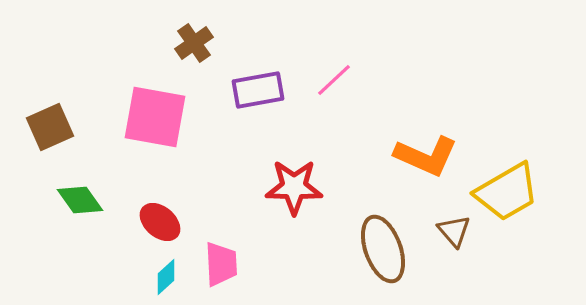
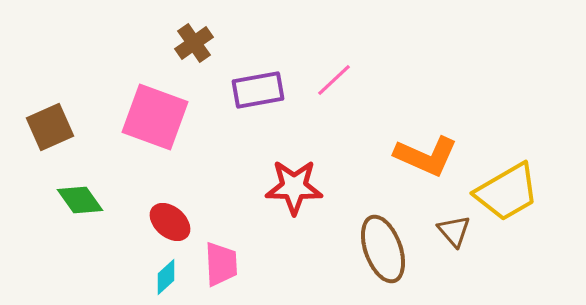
pink square: rotated 10 degrees clockwise
red ellipse: moved 10 px right
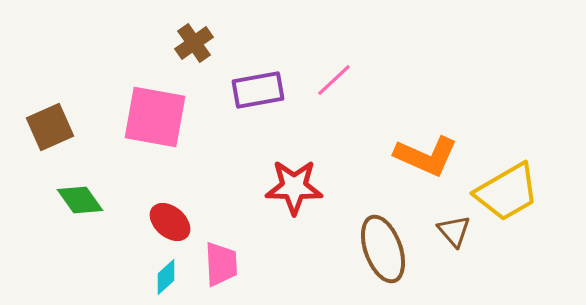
pink square: rotated 10 degrees counterclockwise
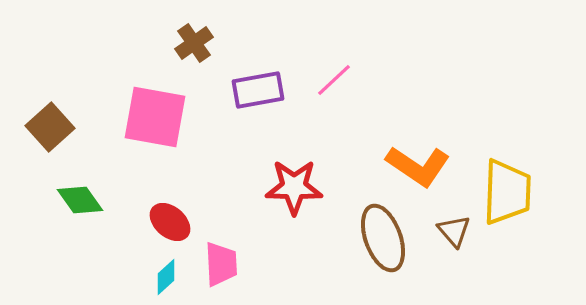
brown square: rotated 18 degrees counterclockwise
orange L-shape: moved 8 px left, 10 px down; rotated 10 degrees clockwise
yellow trapezoid: rotated 58 degrees counterclockwise
brown ellipse: moved 11 px up
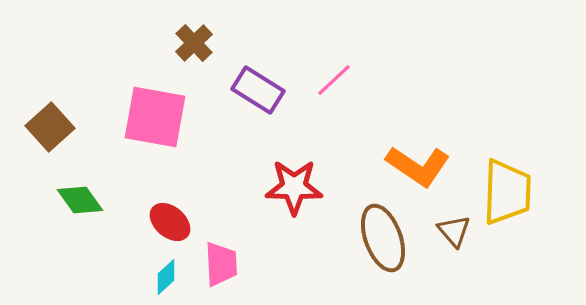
brown cross: rotated 9 degrees counterclockwise
purple rectangle: rotated 42 degrees clockwise
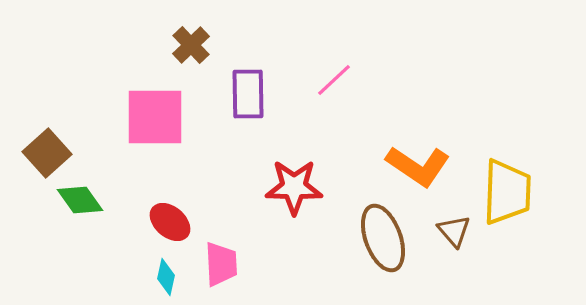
brown cross: moved 3 px left, 2 px down
purple rectangle: moved 10 px left, 4 px down; rotated 57 degrees clockwise
pink square: rotated 10 degrees counterclockwise
brown square: moved 3 px left, 26 px down
cyan diamond: rotated 36 degrees counterclockwise
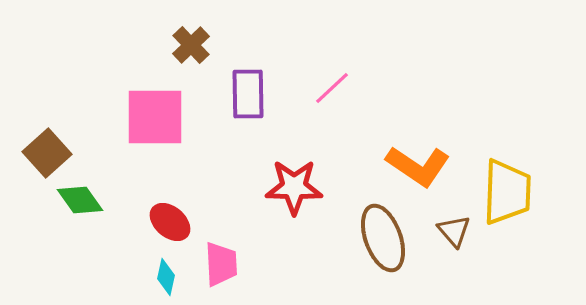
pink line: moved 2 px left, 8 px down
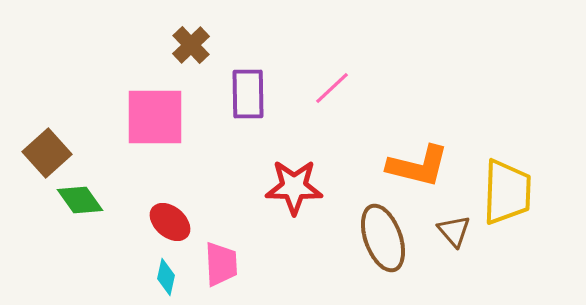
orange L-shape: rotated 20 degrees counterclockwise
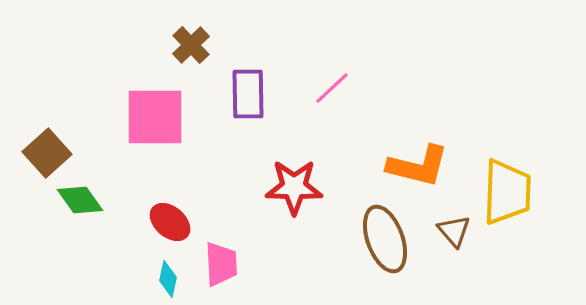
brown ellipse: moved 2 px right, 1 px down
cyan diamond: moved 2 px right, 2 px down
